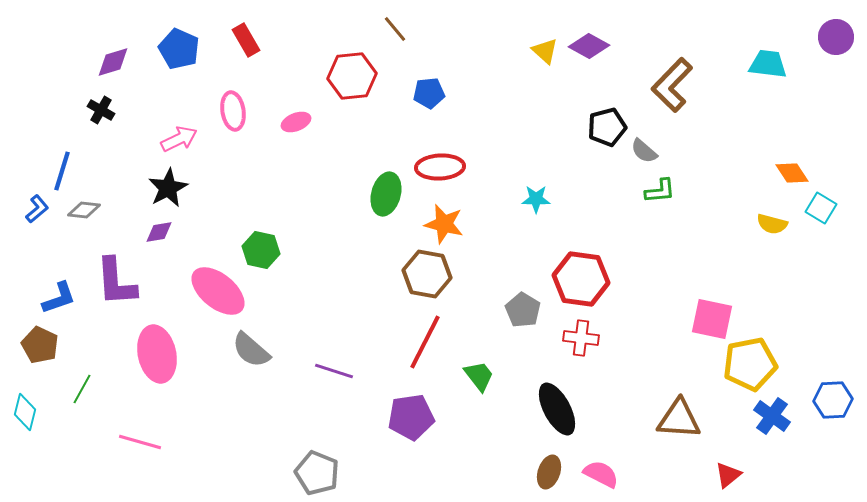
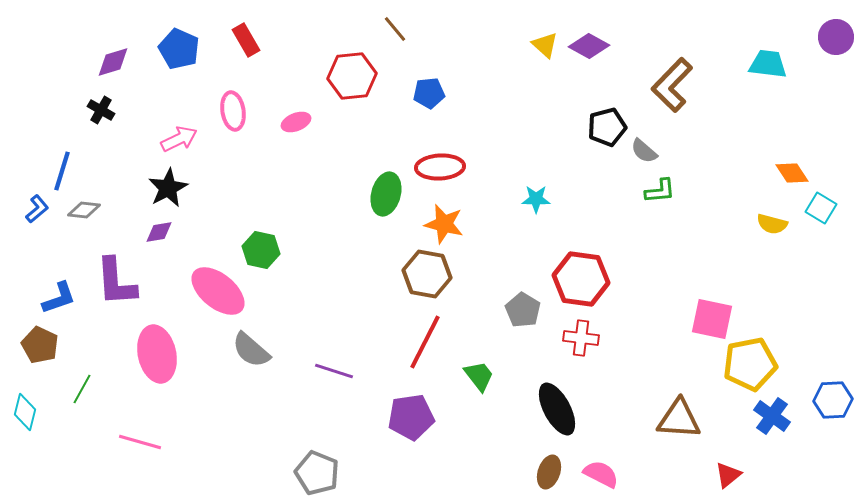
yellow triangle at (545, 51): moved 6 px up
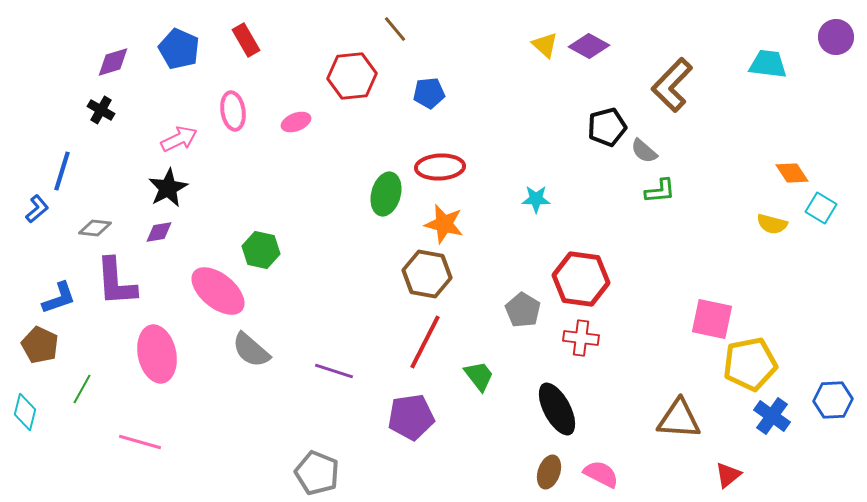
gray diamond at (84, 210): moved 11 px right, 18 px down
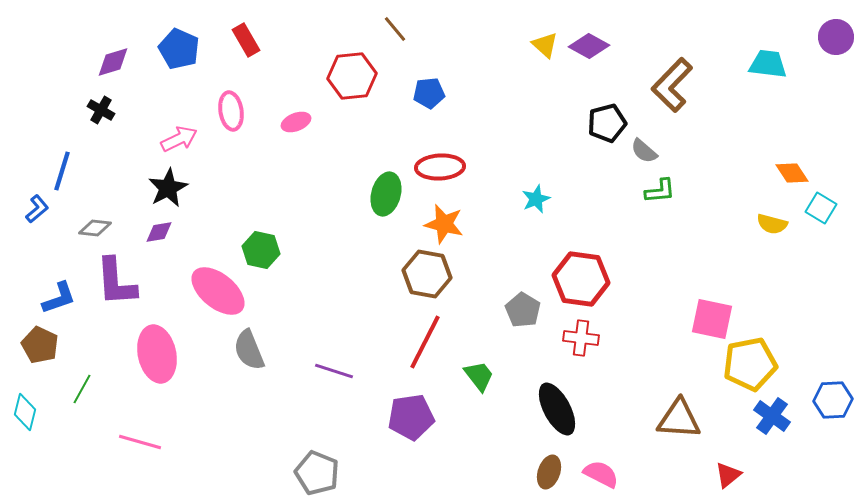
pink ellipse at (233, 111): moved 2 px left
black pentagon at (607, 127): moved 4 px up
cyan star at (536, 199): rotated 24 degrees counterclockwise
gray semicircle at (251, 350): moved 2 px left; rotated 27 degrees clockwise
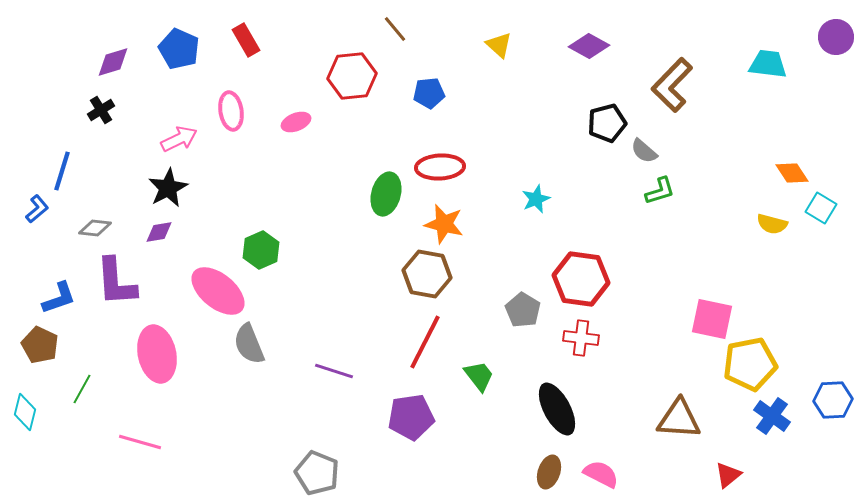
yellow triangle at (545, 45): moved 46 px left
black cross at (101, 110): rotated 28 degrees clockwise
green L-shape at (660, 191): rotated 12 degrees counterclockwise
green hexagon at (261, 250): rotated 24 degrees clockwise
gray semicircle at (249, 350): moved 6 px up
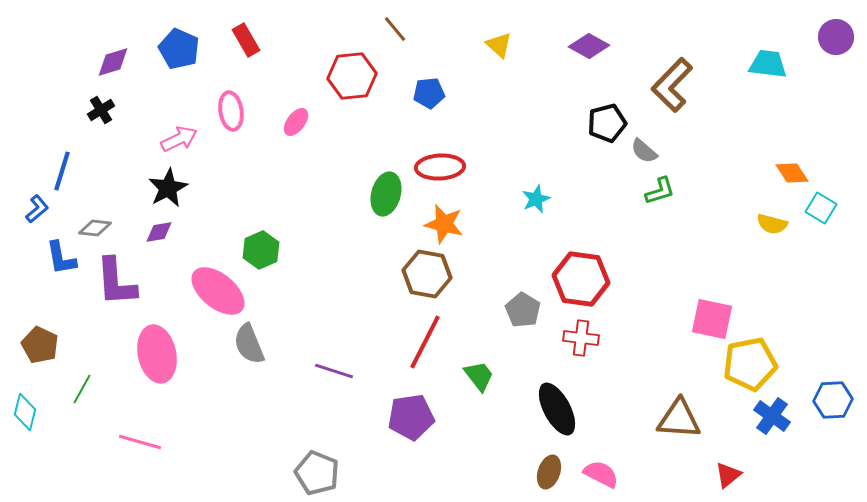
pink ellipse at (296, 122): rotated 32 degrees counterclockwise
blue L-shape at (59, 298): moved 2 px right, 40 px up; rotated 99 degrees clockwise
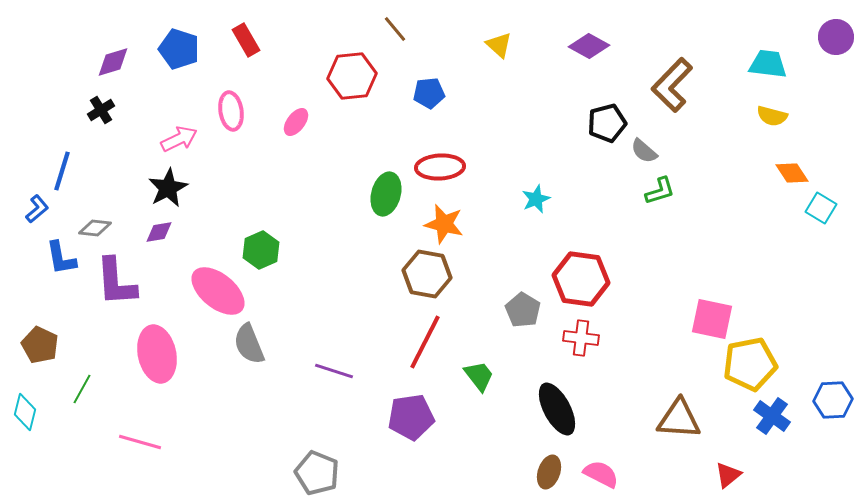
blue pentagon at (179, 49): rotated 6 degrees counterclockwise
yellow semicircle at (772, 224): moved 108 px up
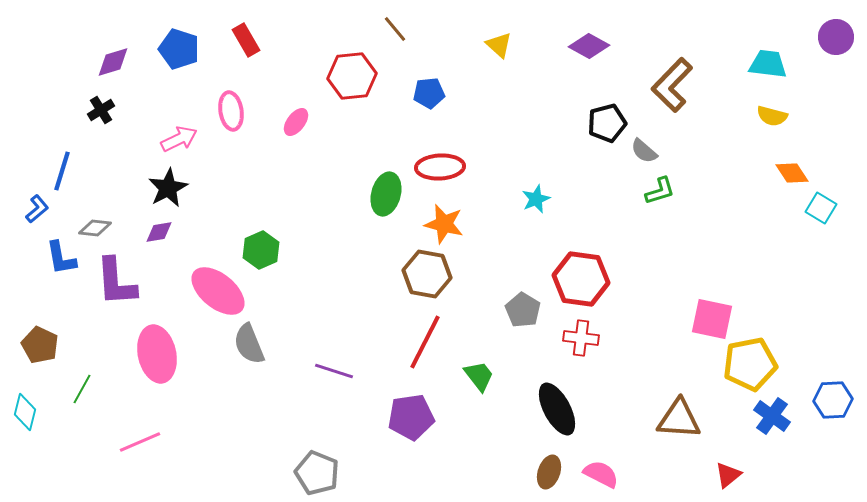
pink line at (140, 442): rotated 39 degrees counterclockwise
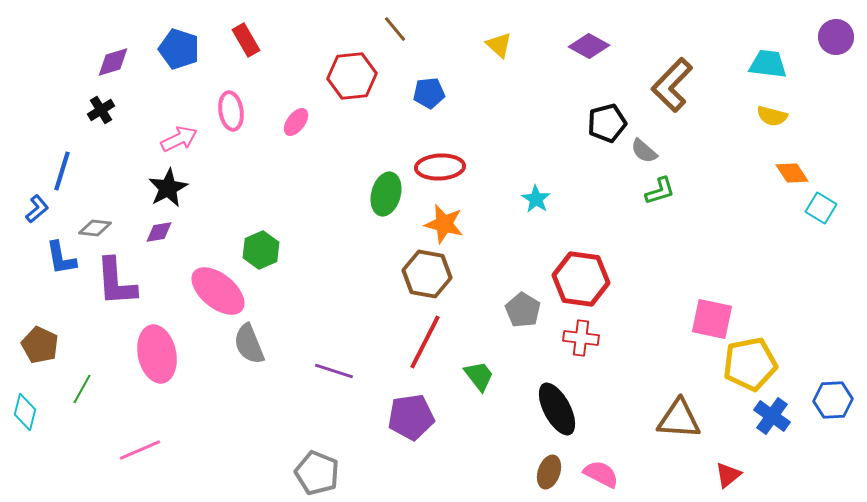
cyan star at (536, 199): rotated 16 degrees counterclockwise
pink line at (140, 442): moved 8 px down
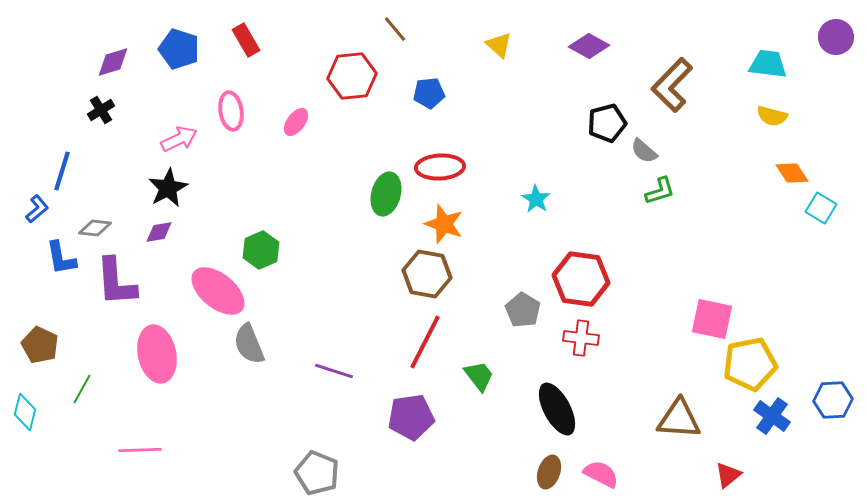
orange star at (444, 224): rotated 6 degrees clockwise
pink line at (140, 450): rotated 21 degrees clockwise
